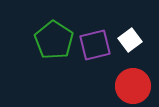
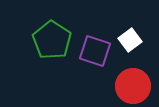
green pentagon: moved 2 px left
purple square: moved 6 px down; rotated 32 degrees clockwise
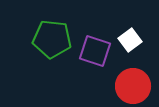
green pentagon: moved 1 px up; rotated 27 degrees counterclockwise
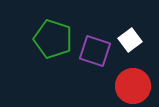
green pentagon: moved 1 px right; rotated 12 degrees clockwise
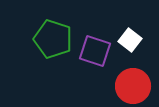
white square: rotated 15 degrees counterclockwise
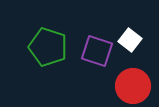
green pentagon: moved 5 px left, 8 px down
purple square: moved 2 px right
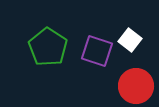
green pentagon: rotated 15 degrees clockwise
red circle: moved 3 px right
